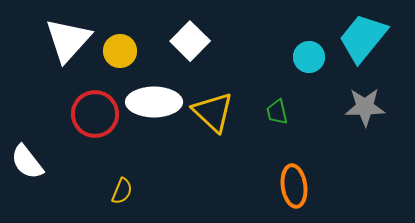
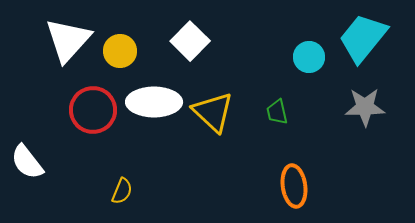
red circle: moved 2 px left, 4 px up
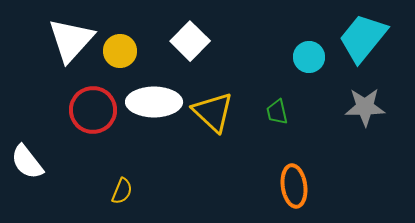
white triangle: moved 3 px right
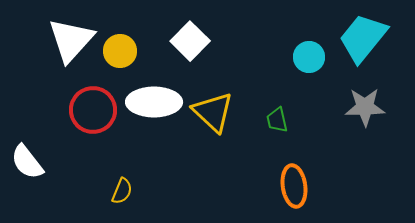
green trapezoid: moved 8 px down
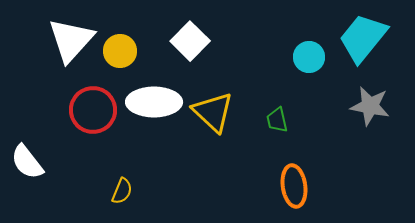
gray star: moved 5 px right, 1 px up; rotated 12 degrees clockwise
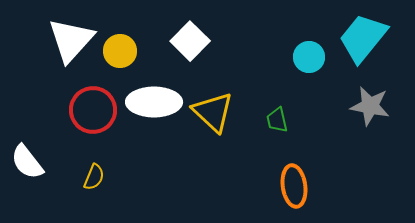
yellow semicircle: moved 28 px left, 14 px up
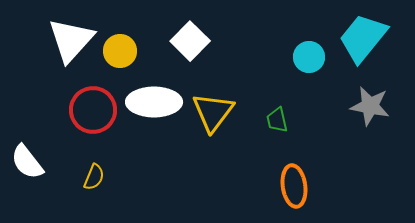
yellow triangle: rotated 24 degrees clockwise
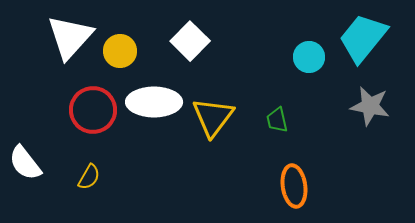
white triangle: moved 1 px left, 3 px up
yellow triangle: moved 5 px down
white semicircle: moved 2 px left, 1 px down
yellow semicircle: moved 5 px left; rotated 8 degrees clockwise
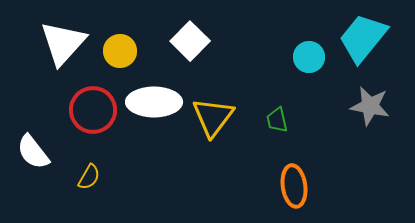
white triangle: moved 7 px left, 6 px down
white semicircle: moved 8 px right, 11 px up
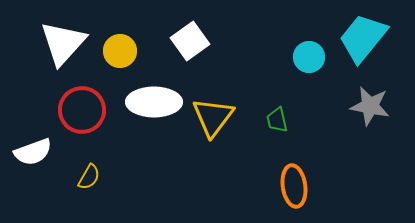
white square: rotated 9 degrees clockwise
red circle: moved 11 px left
white semicircle: rotated 72 degrees counterclockwise
